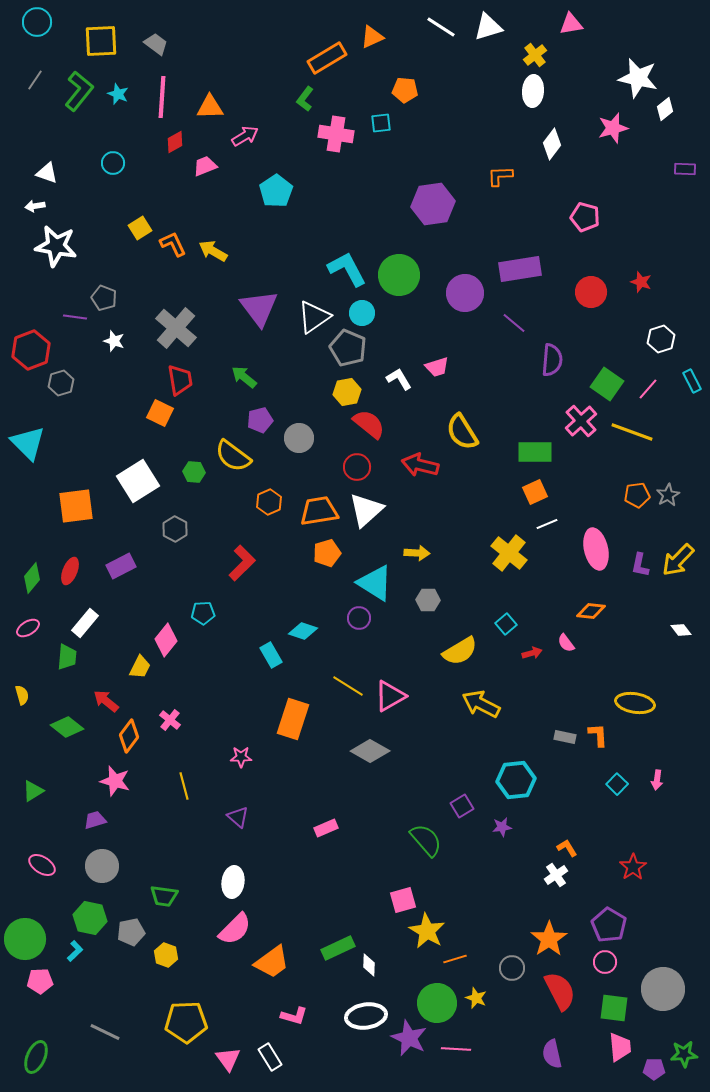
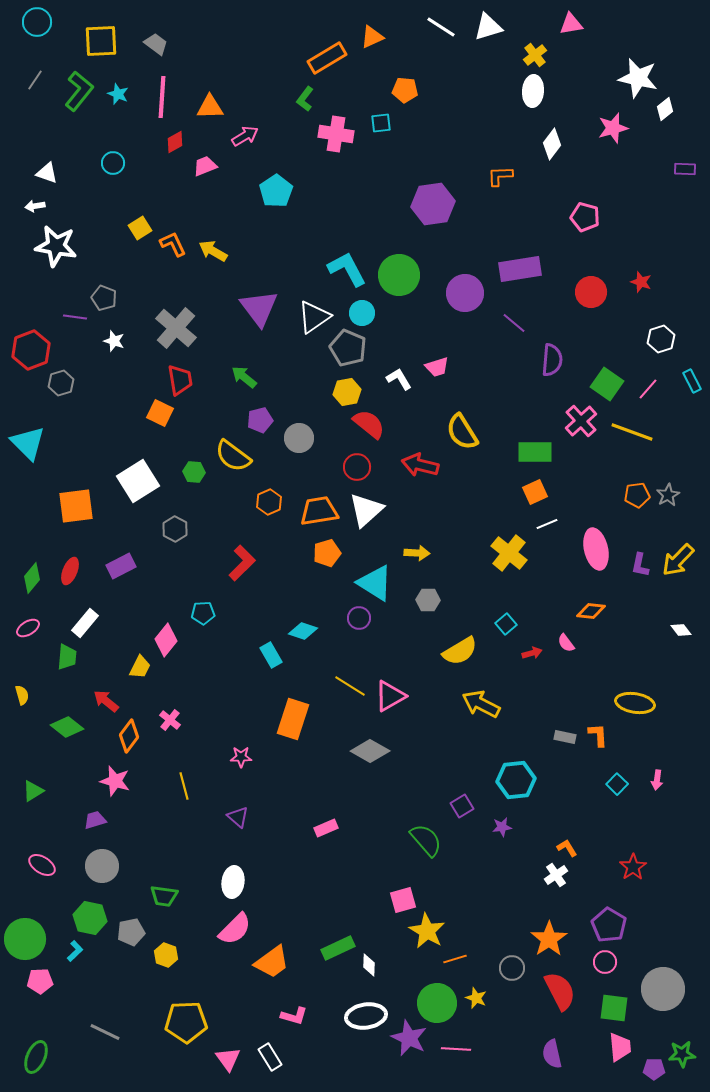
yellow line at (348, 686): moved 2 px right
green star at (684, 1054): moved 2 px left
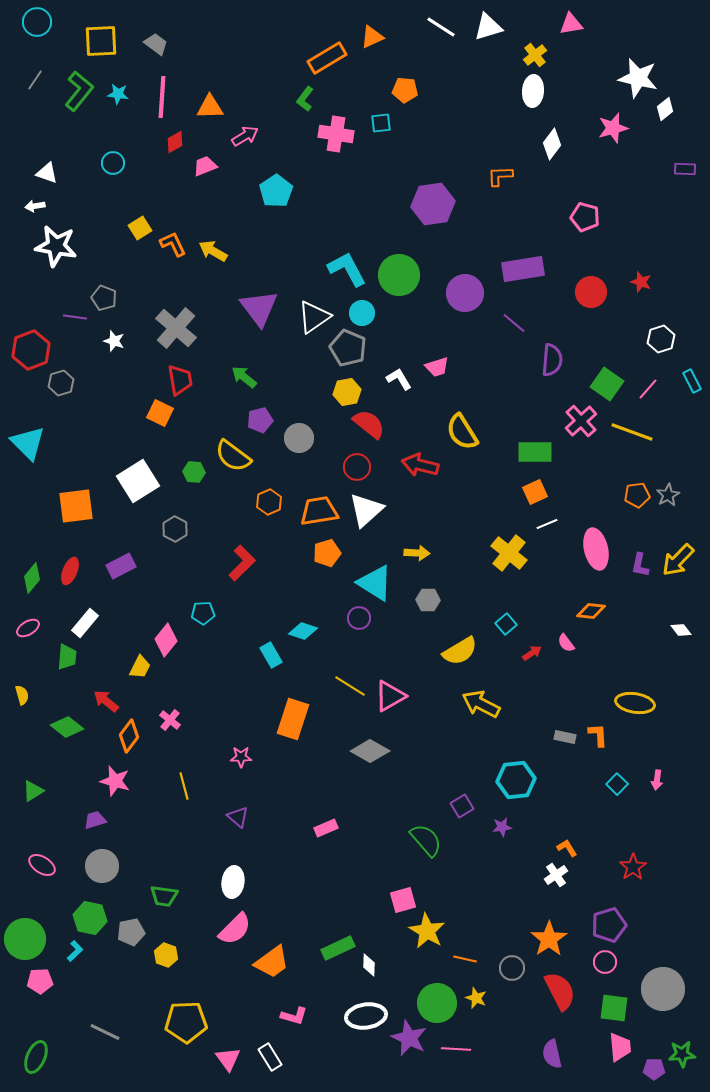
cyan star at (118, 94): rotated 15 degrees counterclockwise
purple rectangle at (520, 269): moved 3 px right
red arrow at (532, 653): rotated 18 degrees counterclockwise
purple pentagon at (609, 925): rotated 24 degrees clockwise
orange line at (455, 959): moved 10 px right; rotated 30 degrees clockwise
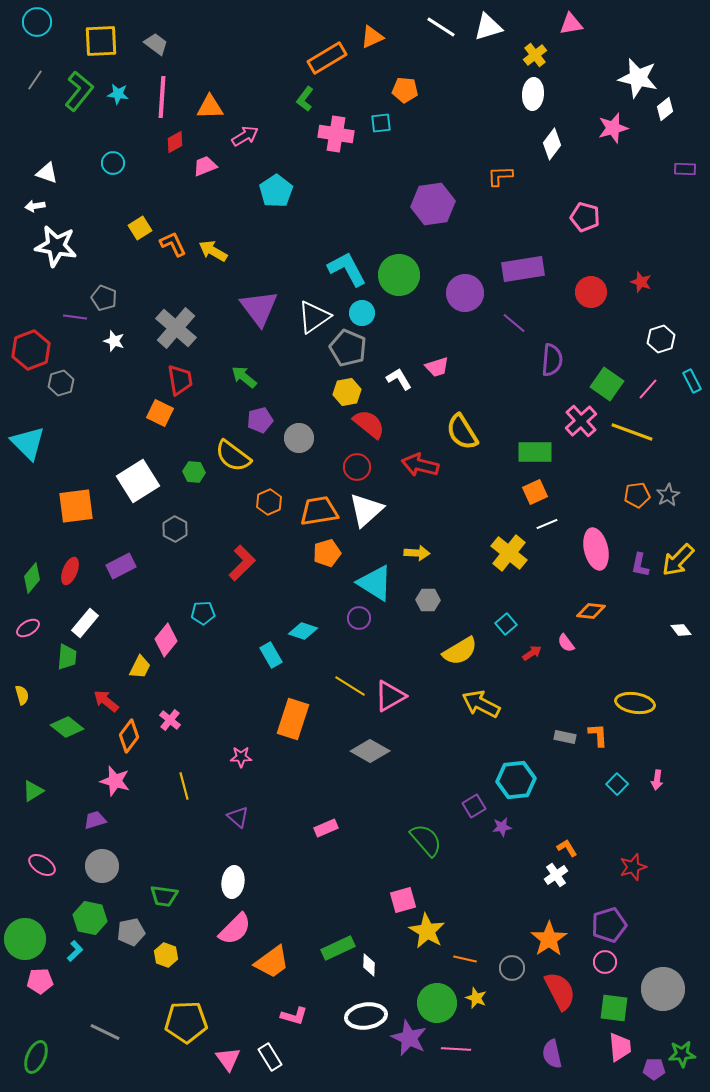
white ellipse at (533, 91): moved 3 px down
purple square at (462, 806): moved 12 px right
red star at (633, 867): rotated 16 degrees clockwise
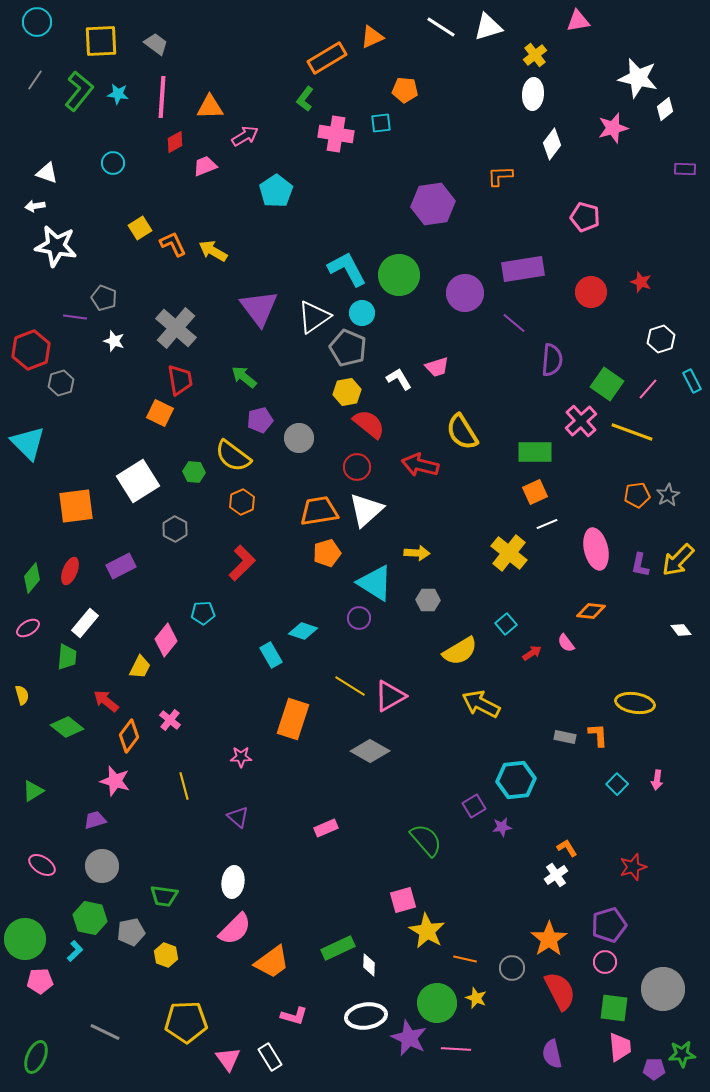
pink triangle at (571, 24): moved 7 px right, 3 px up
orange hexagon at (269, 502): moved 27 px left
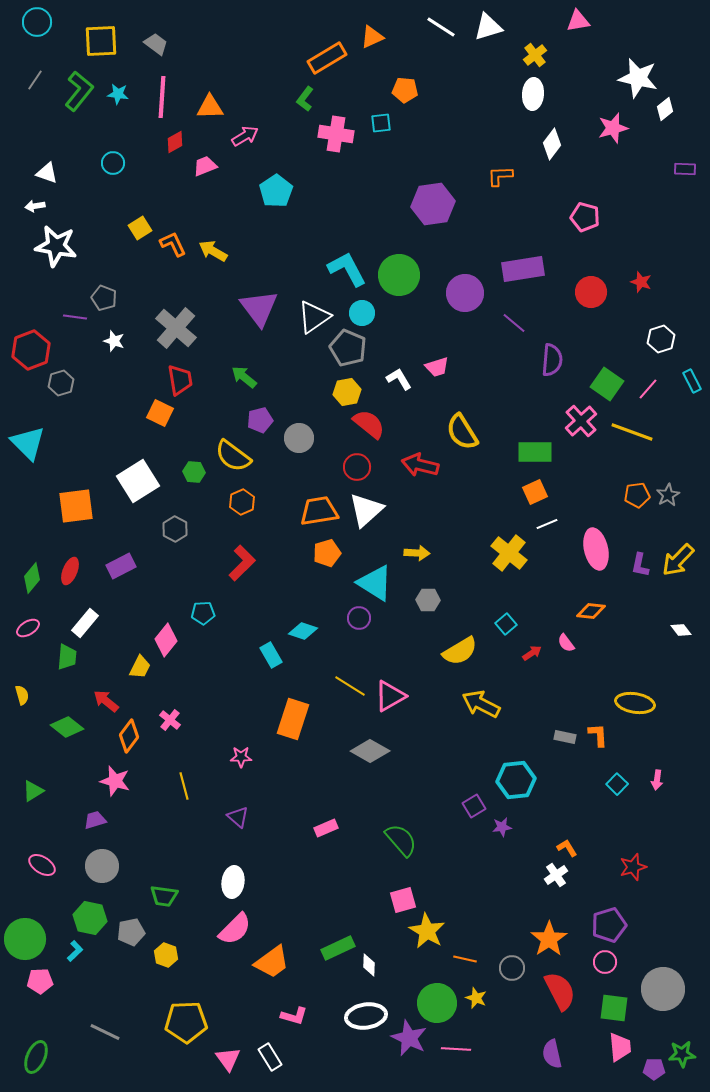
green semicircle at (426, 840): moved 25 px left
